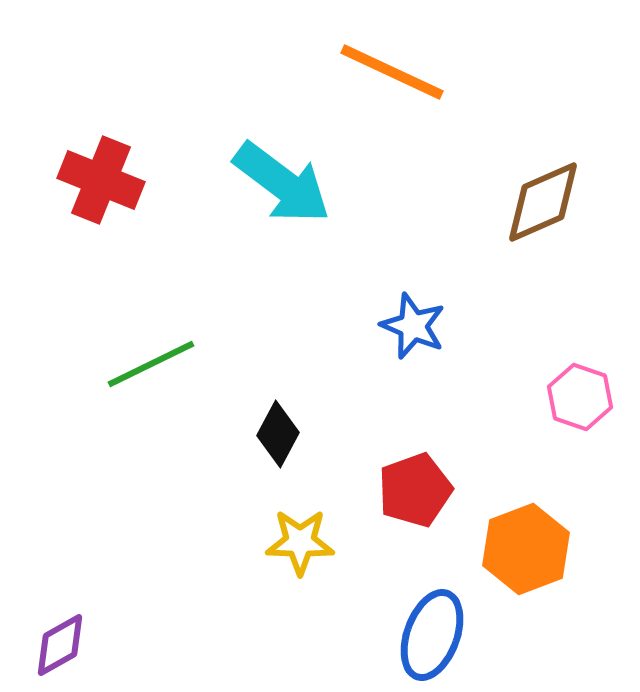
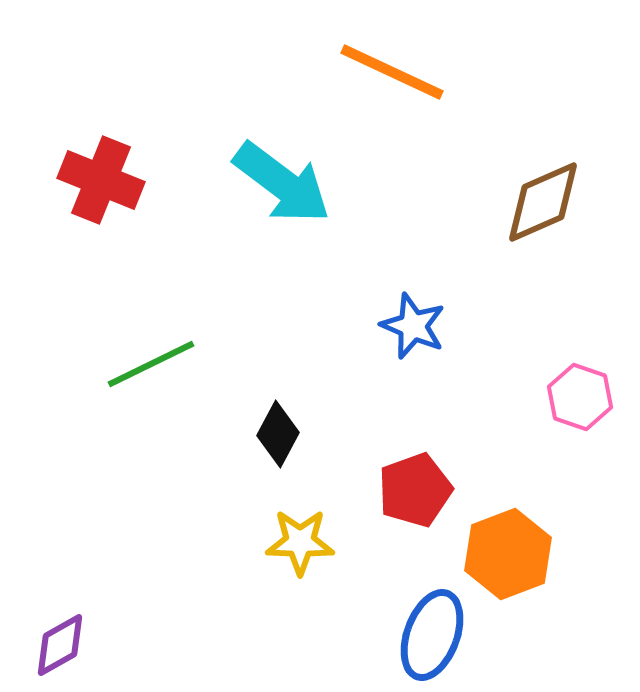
orange hexagon: moved 18 px left, 5 px down
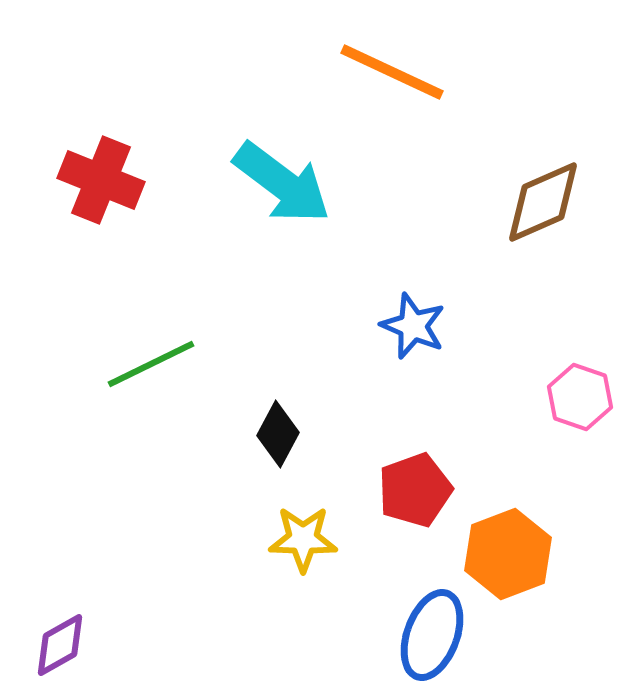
yellow star: moved 3 px right, 3 px up
